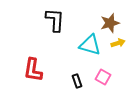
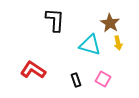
brown star: rotated 24 degrees counterclockwise
yellow arrow: rotated 96 degrees clockwise
red L-shape: rotated 115 degrees clockwise
pink square: moved 2 px down
black rectangle: moved 1 px left, 1 px up
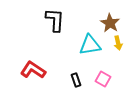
cyan triangle: rotated 25 degrees counterclockwise
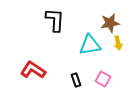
brown star: rotated 30 degrees clockwise
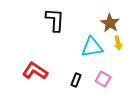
brown star: rotated 30 degrees counterclockwise
cyan triangle: moved 2 px right, 2 px down
red L-shape: moved 2 px right, 1 px down
black rectangle: rotated 40 degrees clockwise
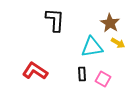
yellow arrow: rotated 48 degrees counterclockwise
black rectangle: moved 6 px right, 6 px up; rotated 24 degrees counterclockwise
